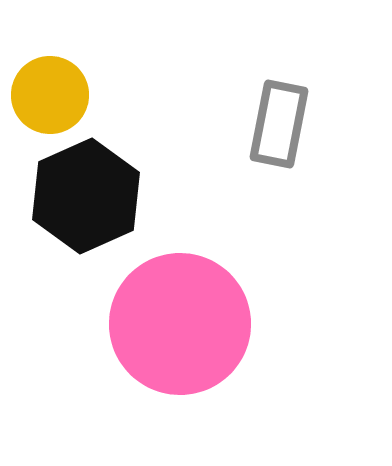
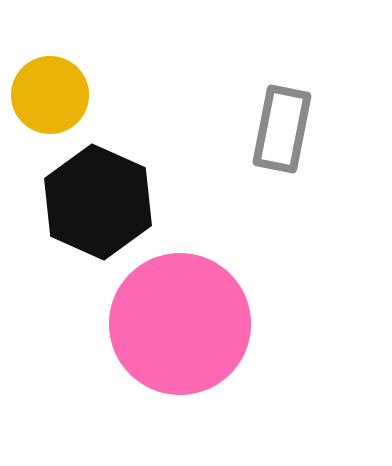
gray rectangle: moved 3 px right, 5 px down
black hexagon: moved 12 px right, 6 px down; rotated 12 degrees counterclockwise
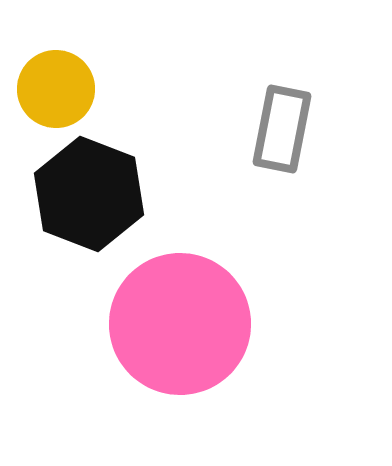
yellow circle: moved 6 px right, 6 px up
black hexagon: moved 9 px left, 8 px up; rotated 3 degrees counterclockwise
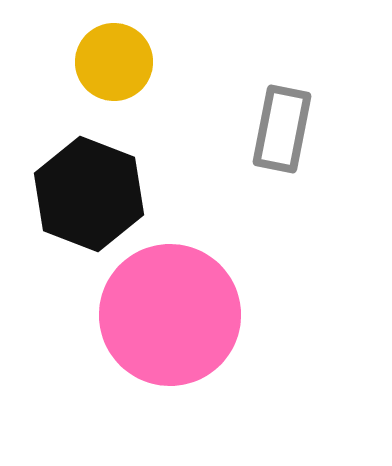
yellow circle: moved 58 px right, 27 px up
pink circle: moved 10 px left, 9 px up
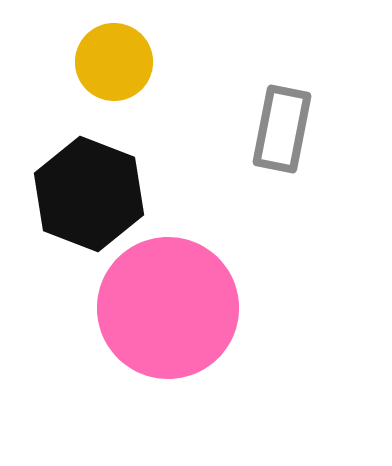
pink circle: moved 2 px left, 7 px up
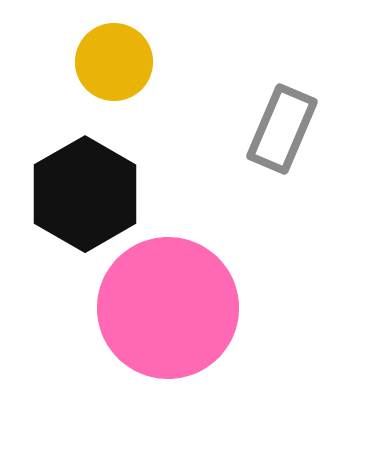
gray rectangle: rotated 12 degrees clockwise
black hexagon: moved 4 px left; rotated 9 degrees clockwise
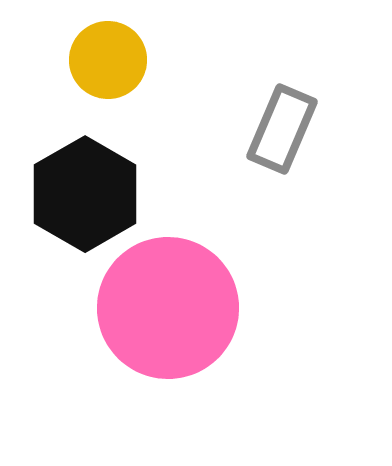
yellow circle: moved 6 px left, 2 px up
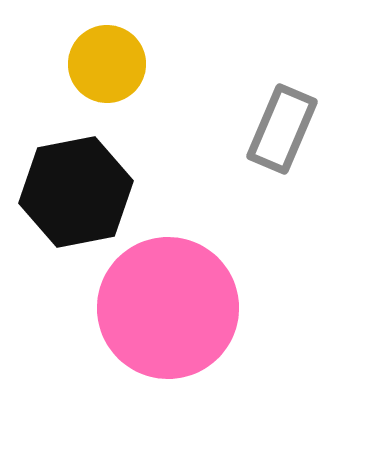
yellow circle: moved 1 px left, 4 px down
black hexagon: moved 9 px left, 2 px up; rotated 19 degrees clockwise
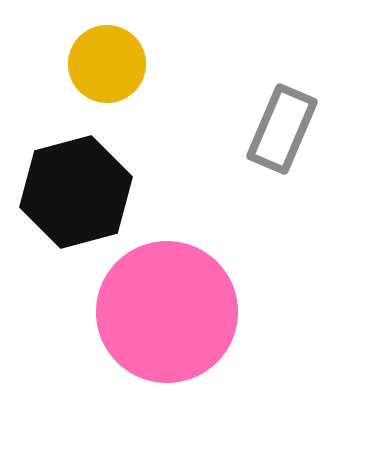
black hexagon: rotated 4 degrees counterclockwise
pink circle: moved 1 px left, 4 px down
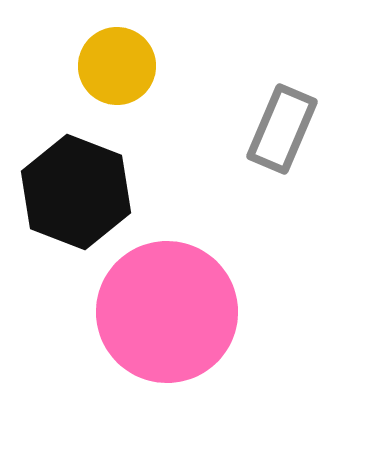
yellow circle: moved 10 px right, 2 px down
black hexagon: rotated 24 degrees counterclockwise
